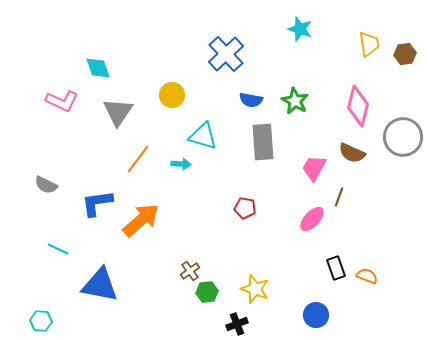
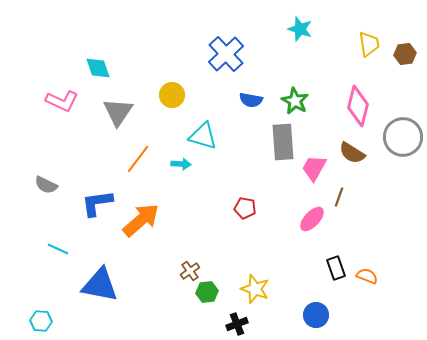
gray rectangle: moved 20 px right
brown semicircle: rotated 8 degrees clockwise
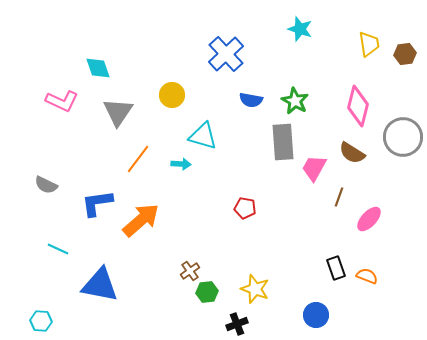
pink ellipse: moved 57 px right
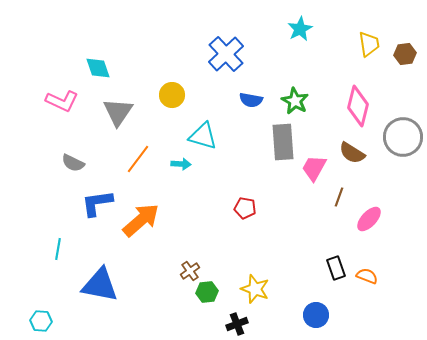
cyan star: rotated 25 degrees clockwise
gray semicircle: moved 27 px right, 22 px up
cyan line: rotated 75 degrees clockwise
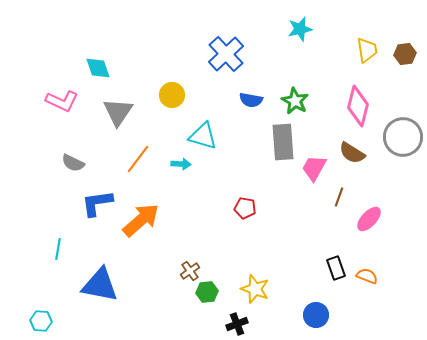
cyan star: rotated 15 degrees clockwise
yellow trapezoid: moved 2 px left, 6 px down
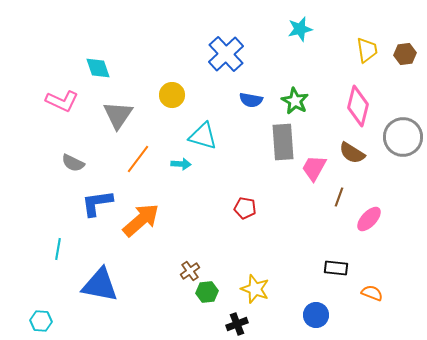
gray triangle: moved 3 px down
black rectangle: rotated 65 degrees counterclockwise
orange semicircle: moved 5 px right, 17 px down
